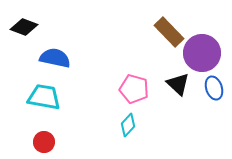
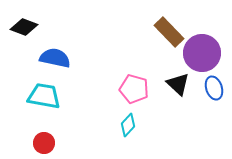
cyan trapezoid: moved 1 px up
red circle: moved 1 px down
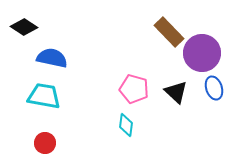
black diamond: rotated 12 degrees clockwise
blue semicircle: moved 3 px left
black triangle: moved 2 px left, 8 px down
cyan diamond: moved 2 px left; rotated 35 degrees counterclockwise
red circle: moved 1 px right
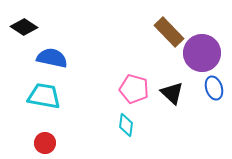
black triangle: moved 4 px left, 1 px down
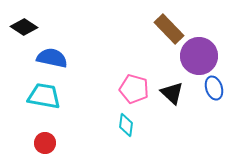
brown rectangle: moved 3 px up
purple circle: moved 3 px left, 3 px down
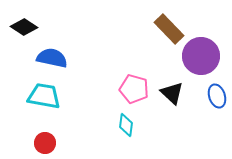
purple circle: moved 2 px right
blue ellipse: moved 3 px right, 8 px down
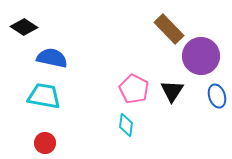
pink pentagon: rotated 12 degrees clockwise
black triangle: moved 2 px up; rotated 20 degrees clockwise
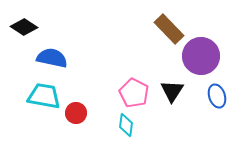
pink pentagon: moved 4 px down
red circle: moved 31 px right, 30 px up
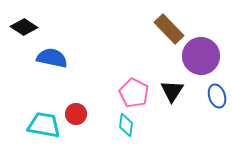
cyan trapezoid: moved 29 px down
red circle: moved 1 px down
